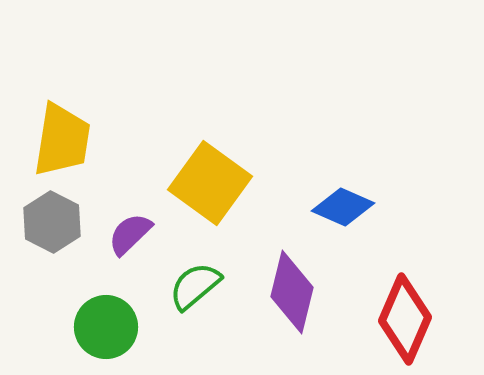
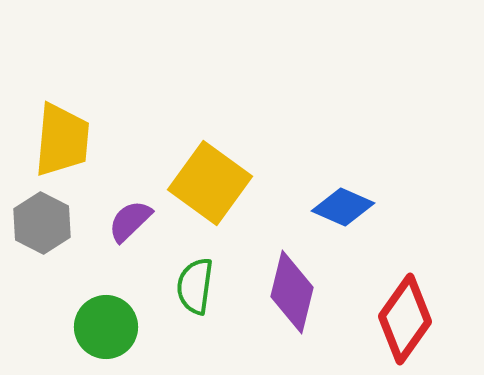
yellow trapezoid: rotated 4 degrees counterclockwise
gray hexagon: moved 10 px left, 1 px down
purple semicircle: moved 13 px up
green semicircle: rotated 42 degrees counterclockwise
red diamond: rotated 12 degrees clockwise
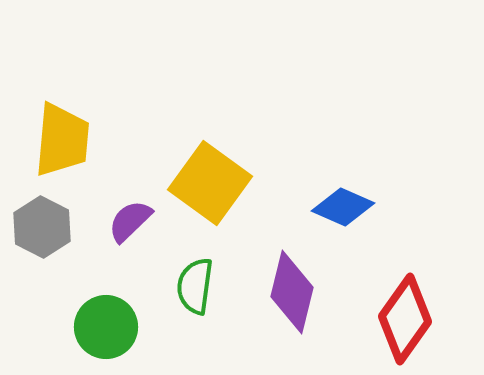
gray hexagon: moved 4 px down
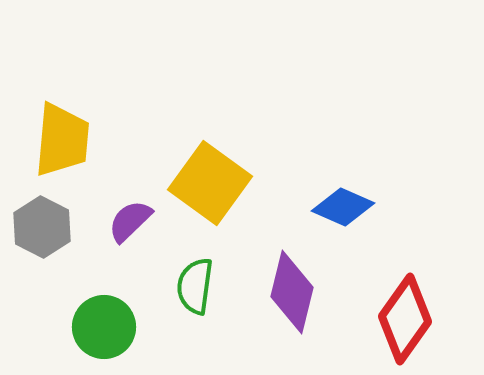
green circle: moved 2 px left
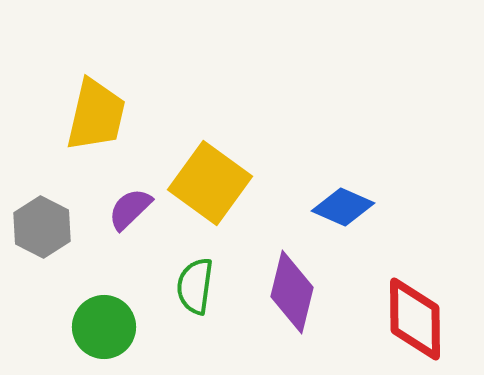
yellow trapezoid: moved 34 px right, 25 px up; rotated 8 degrees clockwise
purple semicircle: moved 12 px up
red diamond: moved 10 px right; rotated 36 degrees counterclockwise
